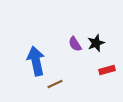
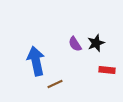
red rectangle: rotated 21 degrees clockwise
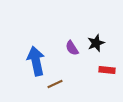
purple semicircle: moved 3 px left, 4 px down
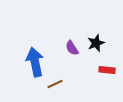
blue arrow: moved 1 px left, 1 px down
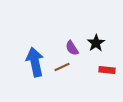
black star: rotated 12 degrees counterclockwise
brown line: moved 7 px right, 17 px up
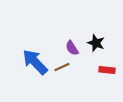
black star: rotated 18 degrees counterclockwise
blue arrow: rotated 32 degrees counterclockwise
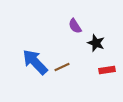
purple semicircle: moved 3 px right, 22 px up
red rectangle: rotated 14 degrees counterclockwise
